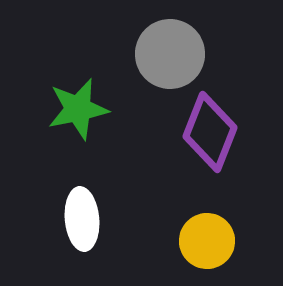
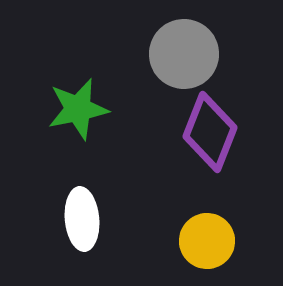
gray circle: moved 14 px right
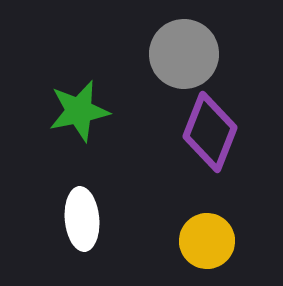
green star: moved 1 px right, 2 px down
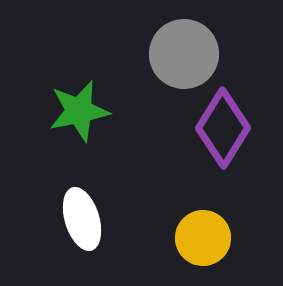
purple diamond: moved 13 px right, 4 px up; rotated 10 degrees clockwise
white ellipse: rotated 12 degrees counterclockwise
yellow circle: moved 4 px left, 3 px up
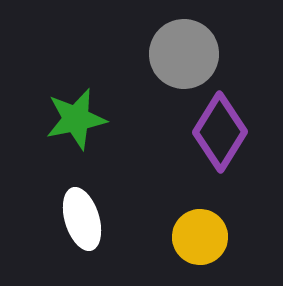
green star: moved 3 px left, 8 px down
purple diamond: moved 3 px left, 4 px down
yellow circle: moved 3 px left, 1 px up
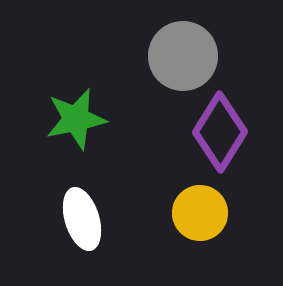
gray circle: moved 1 px left, 2 px down
yellow circle: moved 24 px up
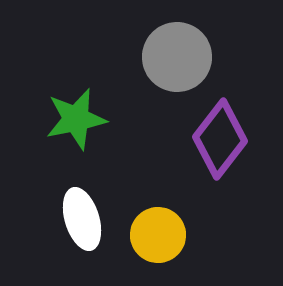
gray circle: moved 6 px left, 1 px down
purple diamond: moved 7 px down; rotated 6 degrees clockwise
yellow circle: moved 42 px left, 22 px down
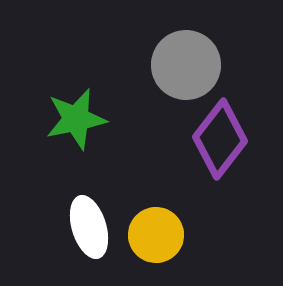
gray circle: moved 9 px right, 8 px down
white ellipse: moved 7 px right, 8 px down
yellow circle: moved 2 px left
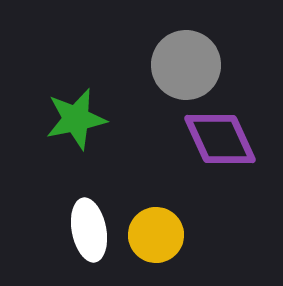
purple diamond: rotated 62 degrees counterclockwise
white ellipse: moved 3 px down; rotated 6 degrees clockwise
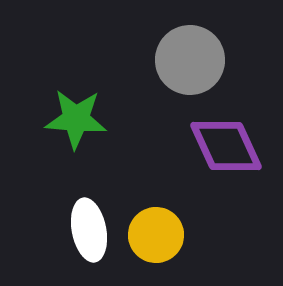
gray circle: moved 4 px right, 5 px up
green star: rotated 16 degrees clockwise
purple diamond: moved 6 px right, 7 px down
